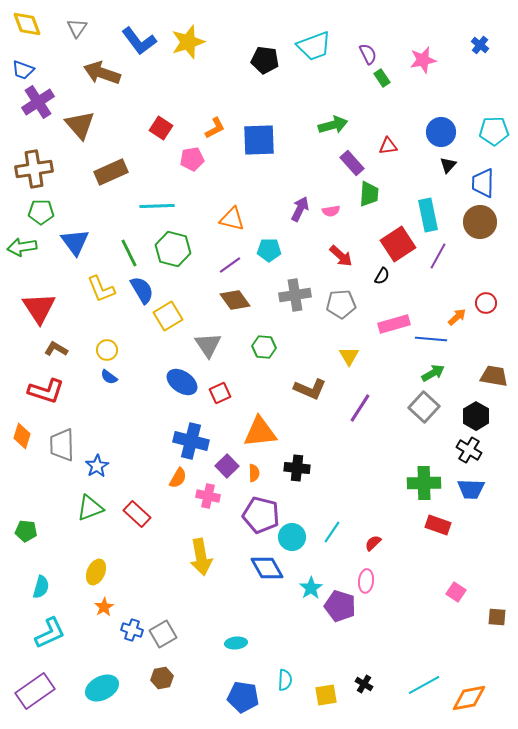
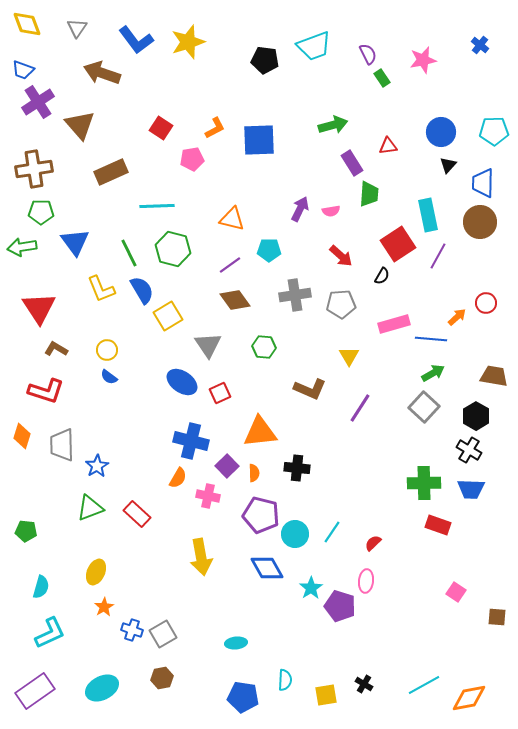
blue L-shape at (139, 41): moved 3 px left, 1 px up
purple rectangle at (352, 163): rotated 10 degrees clockwise
cyan circle at (292, 537): moved 3 px right, 3 px up
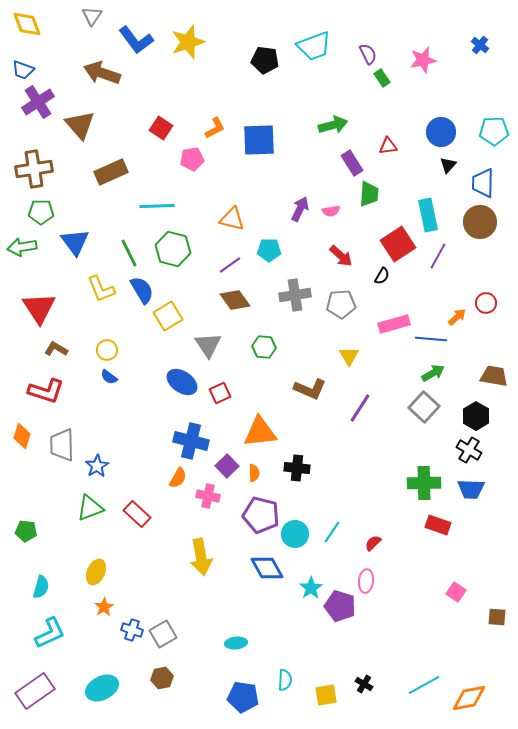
gray triangle at (77, 28): moved 15 px right, 12 px up
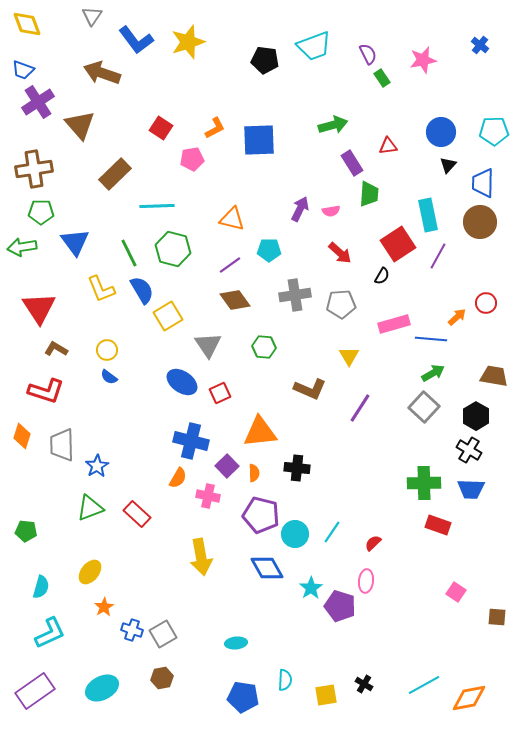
brown rectangle at (111, 172): moved 4 px right, 2 px down; rotated 20 degrees counterclockwise
red arrow at (341, 256): moved 1 px left, 3 px up
yellow ellipse at (96, 572): moved 6 px left; rotated 15 degrees clockwise
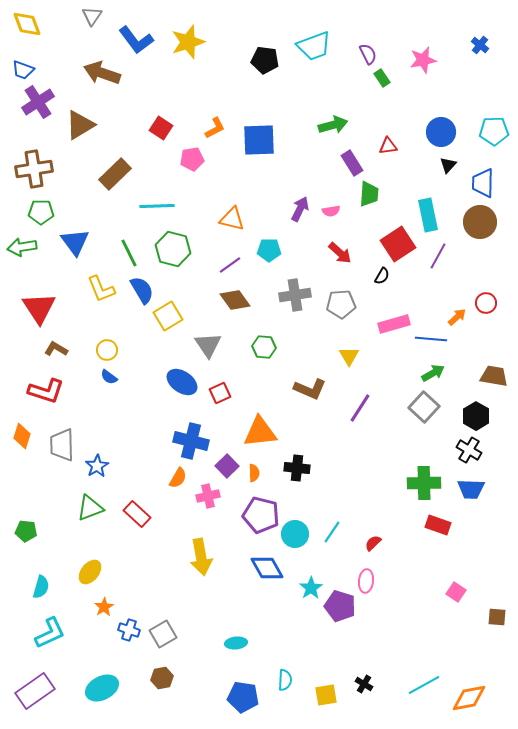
brown triangle at (80, 125): rotated 40 degrees clockwise
pink cross at (208, 496): rotated 25 degrees counterclockwise
blue cross at (132, 630): moved 3 px left
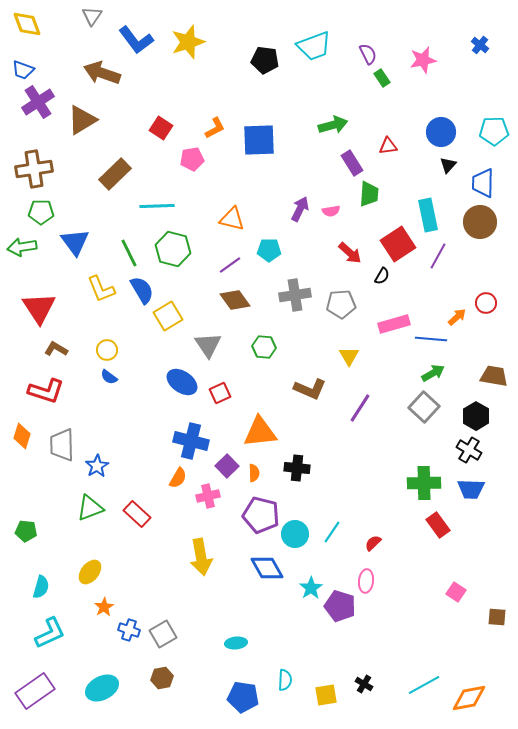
brown triangle at (80, 125): moved 2 px right, 5 px up
red arrow at (340, 253): moved 10 px right
red rectangle at (438, 525): rotated 35 degrees clockwise
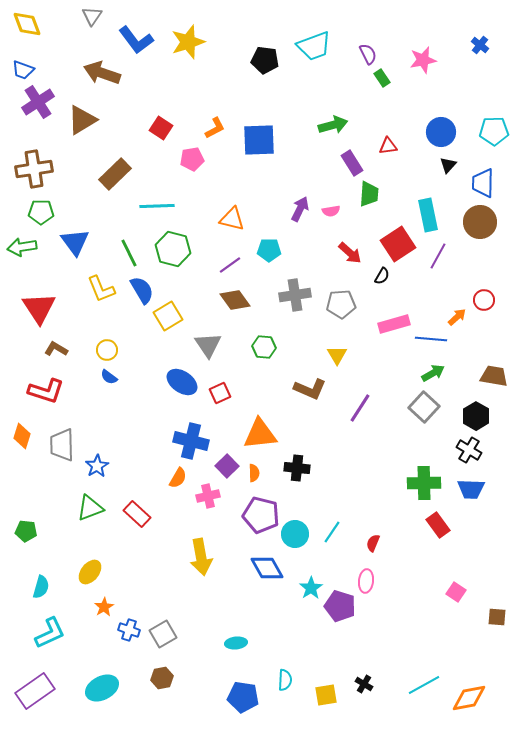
red circle at (486, 303): moved 2 px left, 3 px up
yellow triangle at (349, 356): moved 12 px left, 1 px up
orange triangle at (260, 432): moved 2 px down
red semicircle at (373, 543): rotated 24 degrees counterclockwise
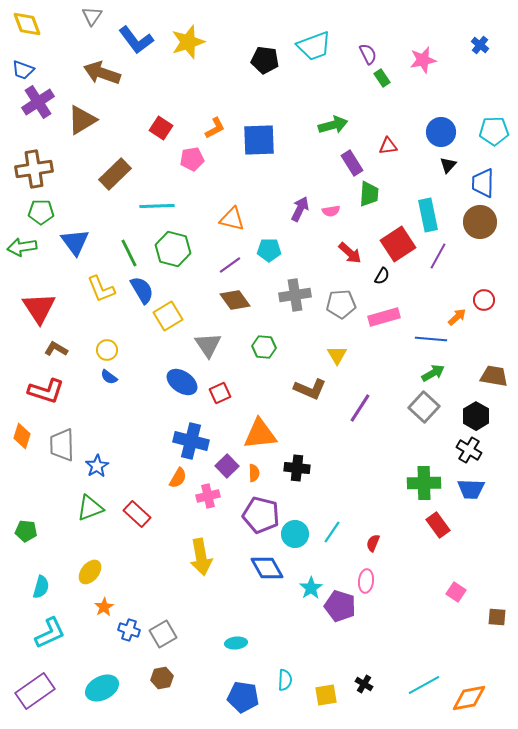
pink rectangle at (394, 324): moved 10 px left, 7 px up
